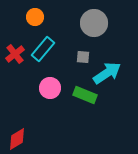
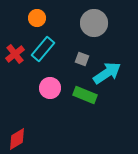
orange circle: moved 2 px right, 1 px down
gray square: moved 1 px left, 2 px down; rotated 16 degrees clockwise
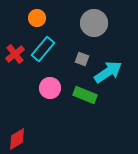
cyan arrow: moved 1 px right, 1 px up
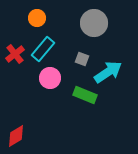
pink circle: moved 10 px up
red diamond: moved 1 px left, 3 px up
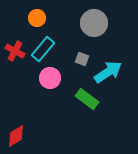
red cross: moved 3 px up; rotated 24 degrees counterclockwise
green rectangle: moved 2 px right, 4 px down; rotated 15 degrees clockwise
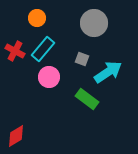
pink circle: moved 1 px left, 1 px up
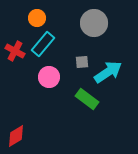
cyan rectangle: moved 5 px up
gray square: moved 3 px down; rotated 24 degrees counterclockwise
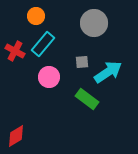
orange circle: moved 1 px left, 2 px up
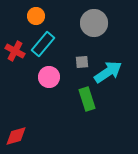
green rectangle: rotated 35 degrees clockwise
red diamond: rotated 15 degrees clockwise
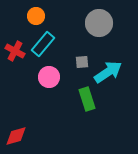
gray circle: moved 5 px right
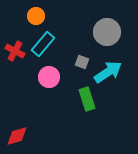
gray circle: moved 8 px right, 9 px down
gray square: rotated 24 degrees clockwise
red diamond: moved 1 px right
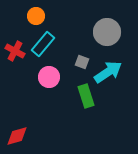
green rectangle: moved 1 px left, 3 px up
